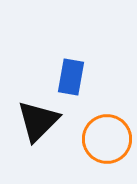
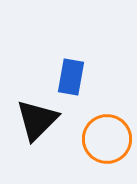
black triangle: moved 1 px left, 1 px up
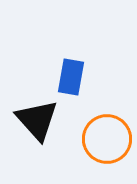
black triangle: rotated 27 degrees counterclockwise
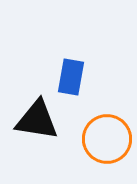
black triangle: rotated 39 degrees counterclockwise
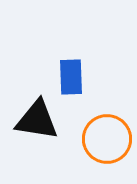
blue rectangle: rotated 12 degrees counterclockwise
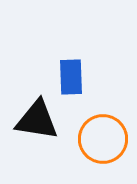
orange circle: moved 4 px left
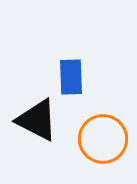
black triangle: rotated 18 degrees clockwise
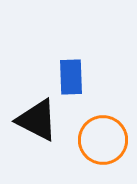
orange circle: moved 1 px down
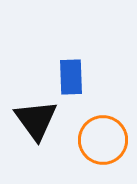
black triangle: moved 1 px left; rotated 27 degrees clockwise
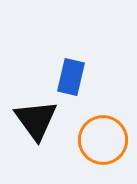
blue rectangle: rotated 15 degrees clockwise
